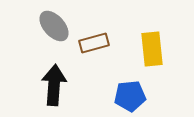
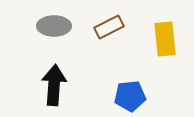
gray ellipse: rotated 48 degrees counterclockwise
brown rectangle: moved 15 px right, 16 px up; rotated 12 degrees counterclockwise
yellow rectangle: moved 13 px right, 10 px up
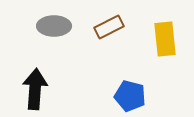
black arrow: moved 19 px left, 4 px down
blue pentagon: rotated 20 degrees clockwise
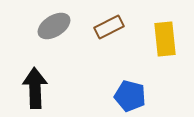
gray ellipse: rotated 32 degrees counterclockwise
black arrow: moved 1 px up; rotated 6 degrees counterclockwise
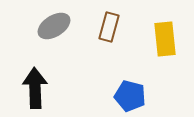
brown rectangle: rotated 48 degrees counterclockwise
